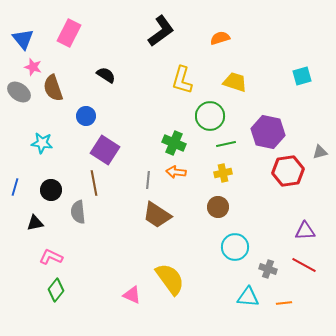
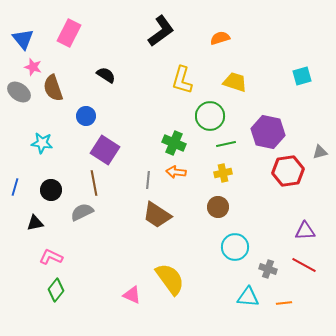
gray semicircle: moved 4 px right; rotated 70 degrees clockwise
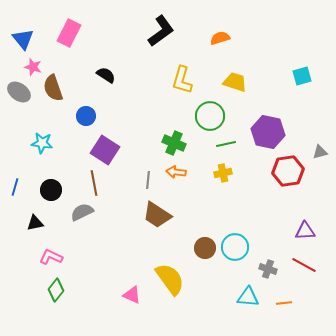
brown circle: moved 13 px left, 41 px down
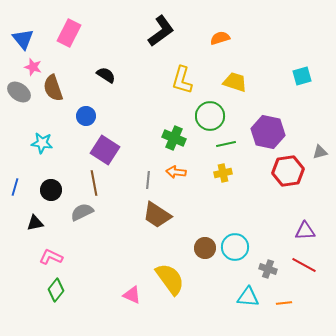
green cross: moved 5 px up
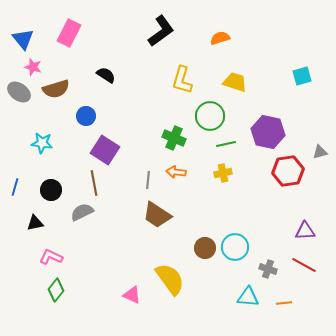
brown semicircle: moved 3 px right, 1 px down; rotated 88 degrees counterclockwise
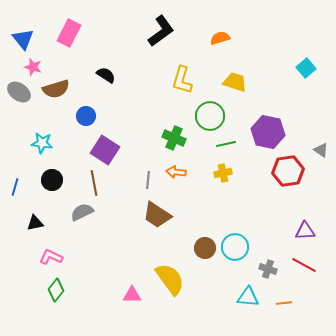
cyan square: moved 4 px right, 8 px up; rotated 24 degrees counterclockwise
gray triangle: moved 1 px right, 2 px up; rotated 49 degrees clockwise
black circle: moved 1 px right, 10 px up
pink triangle: rotated 24 degrees counterclockwise
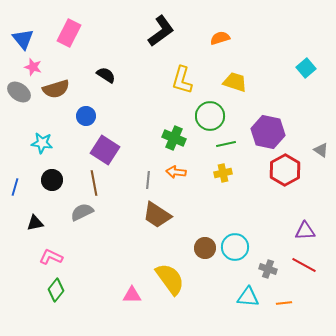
red hexagon: moved 3 px left, 1 px up; rotated 20 degrees counterclockwise
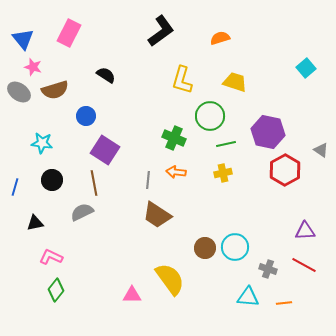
brown semicircle: moved 1 px left, 1 px down
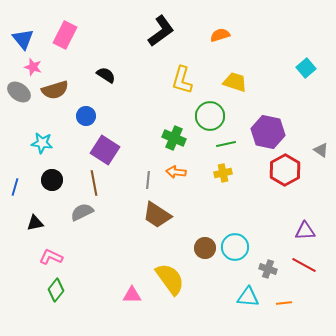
pink rectangle: moved 4 px left, 2 px down
orange semicircle: moved 3 px up
